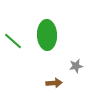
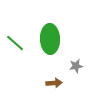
green ellipse: moved 3 px right, 4 px down
green line: moved 2 px right, 2 px down
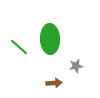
green line: moved 4 px right, 4 px down
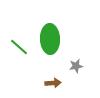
brown arrow: moved 1 px left
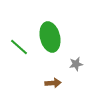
green ellipse: moved 2 px up; rotated 12 degrees counterclockwise
gray star: moved 2 px up
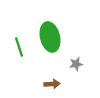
green line: rotated 30 degrees clockwise
brown arrow: moved 1 px left, 1 px down
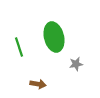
green ellipse: moved 4 px right
brown arrow: moved 14 px left; rotated 14 degrees clockwise
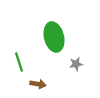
green line: moved 15 px down
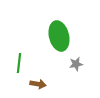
green ellipse: moved 5 px right, 1 px up
green line: moved 1 px down; rotated 24 degrees clockwise
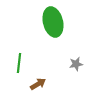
green ellipse: moved 6 px left, 14 px up
brown arrow: rotated 42 degrees counterclockwise
